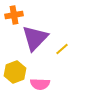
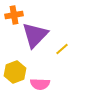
purple triangle: moved 3 px up
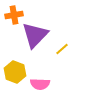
yellow hexagon: rotated 20 degrees counterclockwise
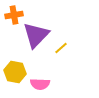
purple triangle: moved 1 px right
yellow line: moved 1 px left, 1 px up
yellow hexagon: rotated 10 degrees counterclockwise
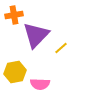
yellow hexagon: rotated 20 degrees counterclockwise
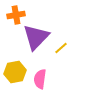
orange cross: moved 2 px right
purple triangle: moved 2 px down
pink semicircle: moved 5 px up; rotated 96 degrees clockwise
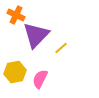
orange cross: rotated 36 degrees clockwise
purple triangle: moved 2 px up
pink semicircle: rotated 18 degrees clockwise
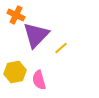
pink semicircle: moved 1 px left, 1 px down; rotated 42 degrees counterclockwise
